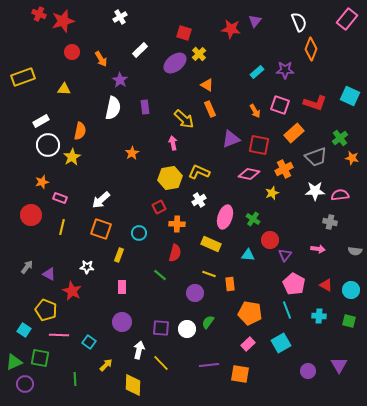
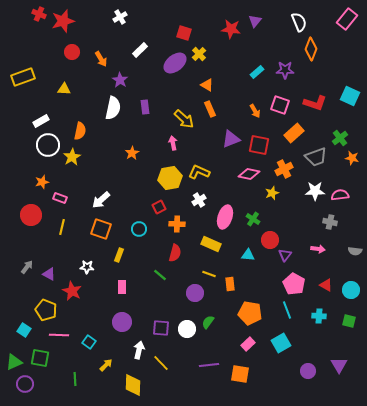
cyan circle at (139, 233): moved 4 px up
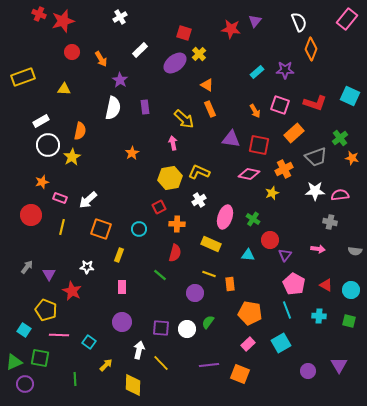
purple triangle at (231, 139): rotated 30 degrees clockwise
white arrow at (101, 200): moved 13 px left
purple triangle at (49, 274): rotated 32 degrees clockwise
orange square at (240, 374): rotated 12 degrees clockwise
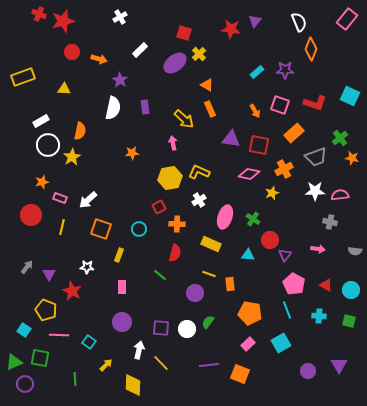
orange arrow at (101, 59): moved 2 px left; rotated 42 degrees counterclockwise
orange star at (132, 153): rotated 24 degrees clockwise
